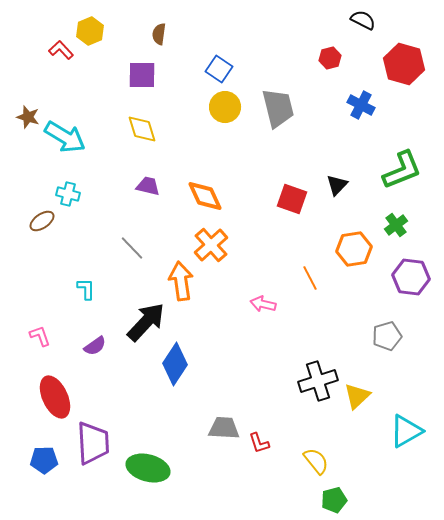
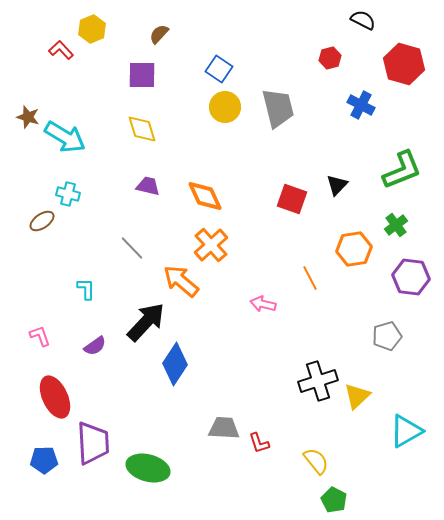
yellow hexagon at (90, 31): moved 2 px right, 2 px up
brown semicircle at (159, 34): rotated 35 degrees clockwise
orange arrow at (181, 281): rotated 42 degrees counterclockwise
green pentagon at (334, 500): rotated 30 degrees counterclockwise
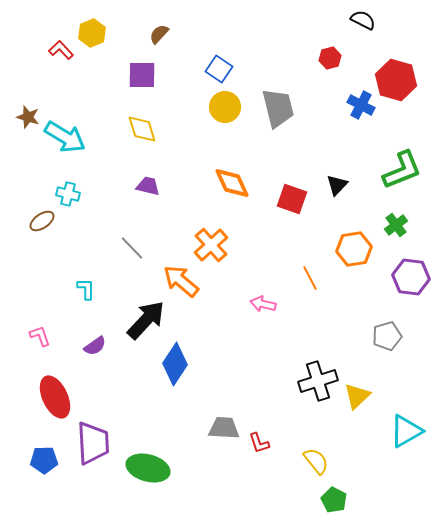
yellow hexagon at (92, 29): moved 4 px down
red hexagon at (404, 64): moved 8 px left, 16 px down
orange diamond at (205, 196): moved 27 px right, 13 px up
black arrow at (146, 322): moved 2 px up
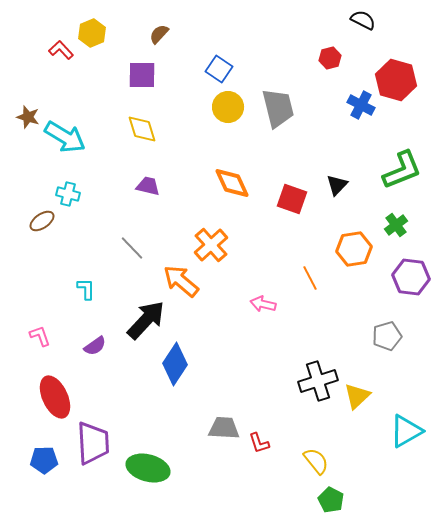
yellow circle at (225, 107): moved 3 px right
green pentagon at (334, 500): moved 3 px left
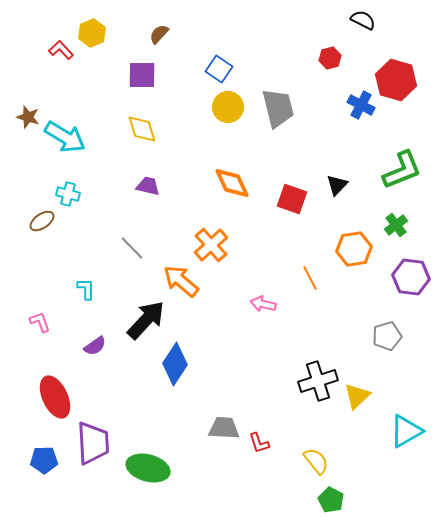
pink L-shape at (40, 336): moved 14 px up
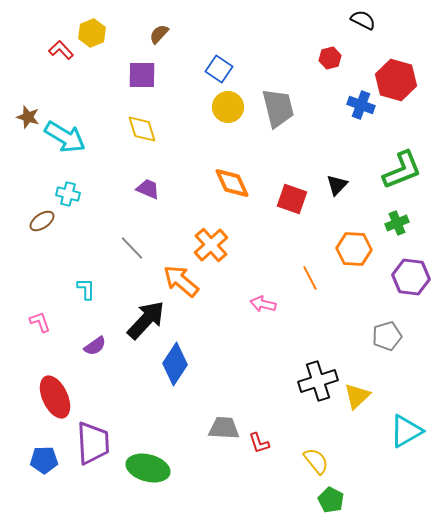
blue cross at (361, 105): rotated 8 degrees counterclockwise
purple trapezoid at (148, 186): moved 3 px down; rotated 10 degrees clockwise
green cross at (396, 225): moved 1 px right, 2 px up; rotated 15 degrees clockwise
orange hexagon at (354, 249): rotated 12 degrees clockwise
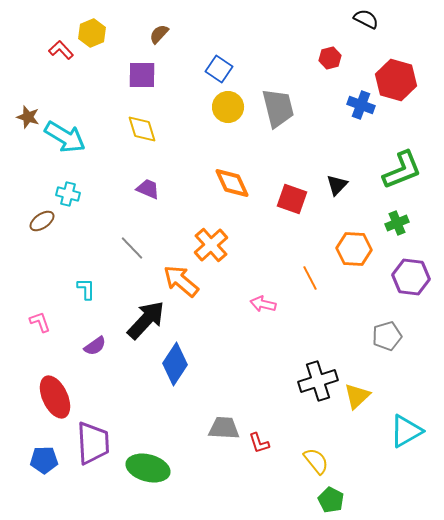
black semicircle at (363, 20): moved 3 px right, 1 px up
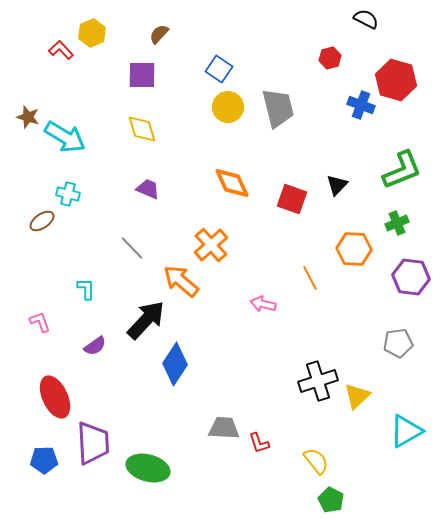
gray pentagon at (387, 336): moved 11 px right, 7 px down; rotated 8 degrees clockwise
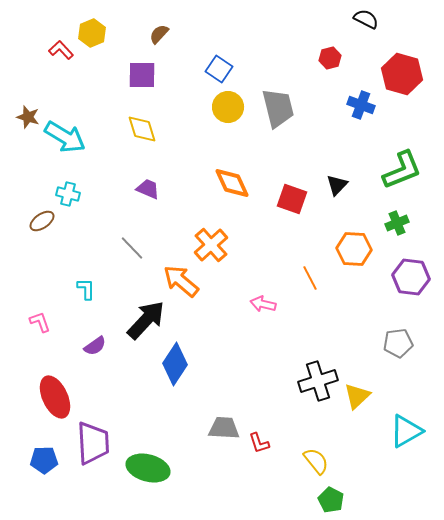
red hexagon at (396, 80): moved 6 px right, 6 px up
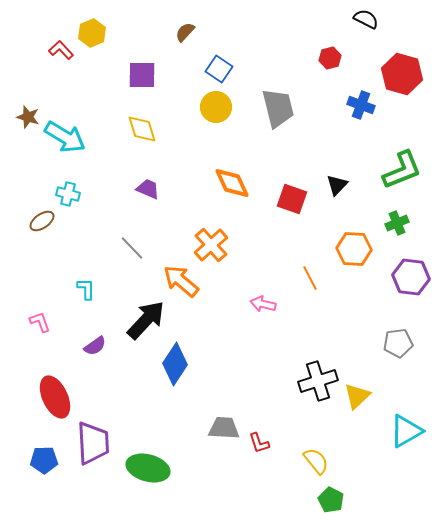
brown semicircle at (159, 34): moved 26 px right, 2 px up
yellow circle at (228, 107): moved 12 px left
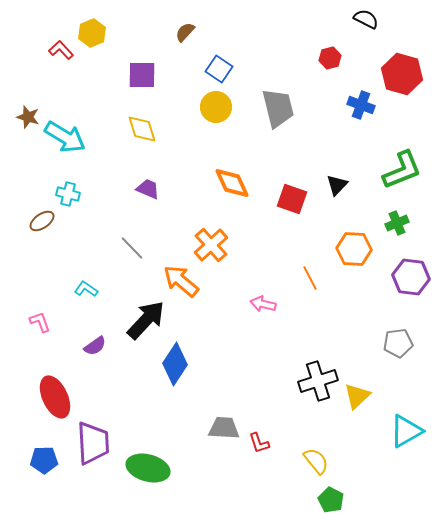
cyan L-shape at (86, 289): rotated 55 degrees counterclockwise
